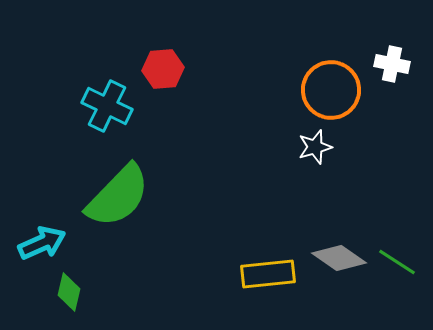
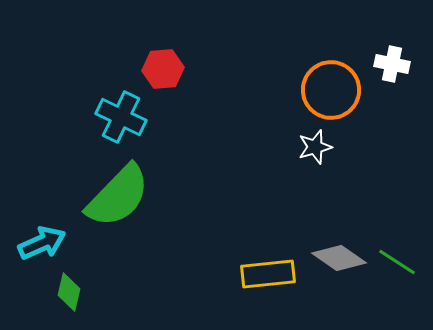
cyan cross: moved 14 px right, 11 px down
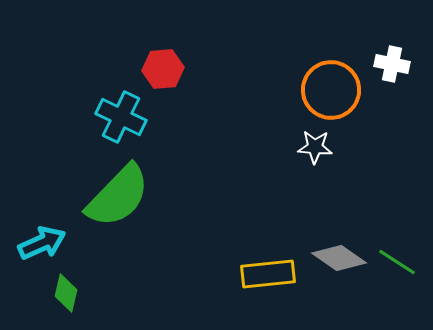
white star: rotated 20 degrees clockwise
green diamond: moved 3 px left, 1 px down
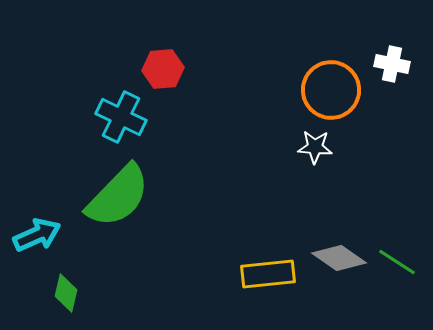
cyan arrow: moved 5 px left, 8 px up
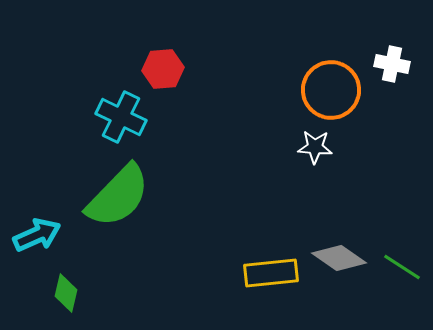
green line: moved 5 px right, 5 px down
yellow rectangle: moved 3 px right, 1 px up
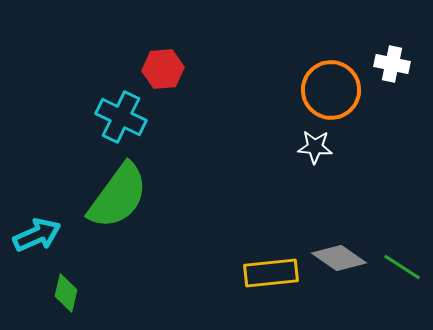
green semicircle: rotated 8 degrees counterclockwise
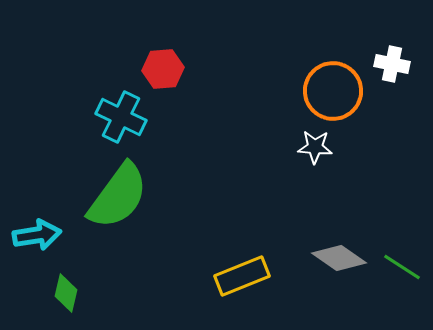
orange circle: moved 2 px right, 1 px down
cyan arrow: rotated 15 degrees clockwise
yellow rectangle: moved 29 px left, 3 px down; rotated 16 degrees counterclockwise
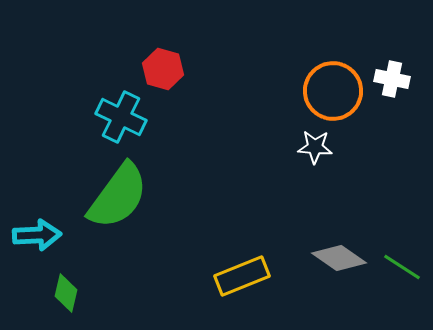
white cross: moved 15 px down
red hexagon: rotated 21 degrees clockwise
cyan arrow: rotated 6 degrees clockwise
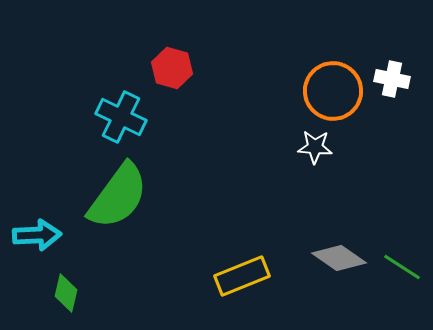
red hexagon: moved 9 px right, 1 px up
